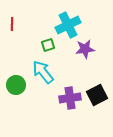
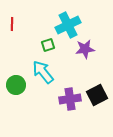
purple cross: moved 1 px down
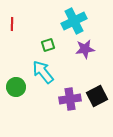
cyan cross: moved 6 px right, 4 px up
green circle: moved 2 px down
black square: moved 1 px down
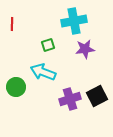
cyan cross: rotated 15 degrees clockwise
cyan arrow: rotated 30 degrees counterclockwise
purple cross: rotated 10 degrees counterclockwise
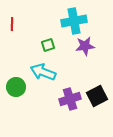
purple star: moved 3 px up
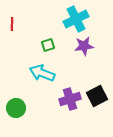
cyan cross: moved 2 px right, 2 px up; rotated 15 degrees counterclockwise
purple star: moved 1 px left
cyan arrow: moved 1 px left, 1 px down
green circle: moved 21 px down
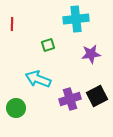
cyan cross: rotated 20 degrees clockwise
purple star: moved 7 px right, 8 px down
cyan arrow: moved 4 px left, 6 px down
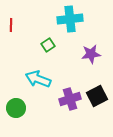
cyan cross: moved 6 px left
red line: moved 1 px left, 1 px down
green square: rotated 16 degrees counterclockwise
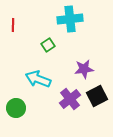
red line: moved 2 px right
purple star: moved 7 px left, 15 px down
purple cross: rotated 20 degrees counterclockwise
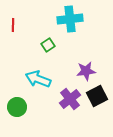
purple star: moved 2 px right, 2 px down
green circle: moved 1 px right, 1 px up
